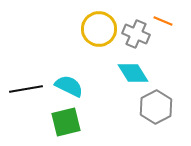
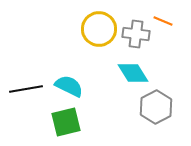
gray cross: rotated 16 degrees counterclockwise
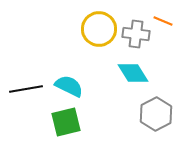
gray hexagon: moved 7 px down
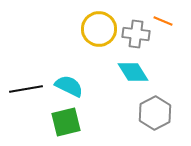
cyan diamond: moved 1 px up
gray hexagon: moved 1 px left, 1 px up
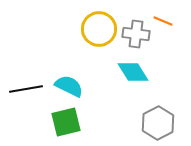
gray hexagon: moved 3 px right, 10 px down
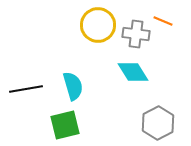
yellow circle: moved 1 px left, 4 px up
cyan semicircle: moved 4 px right; rotated 48 degrees clockwise
green square: moved 1 px left, 3 px down
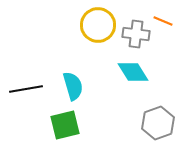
gray hexagon: rotated 8 degrees clockwise
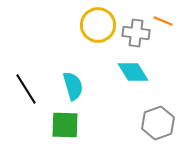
gray cross: moved 1 px up
black line: rotated 68 degrees clockwise
green square: rotated 16 degrees clockwise
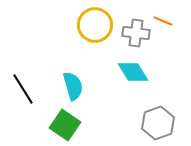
yellow circle: moved 3 px left
black line: moved 3 px left
green square: rotated 32 degrees clockwise
